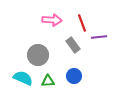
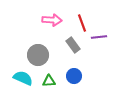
green triangle: moved 1 px right
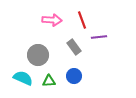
red line: moved 3 px up
gray rectangle: moved 1 px right, 2 px down
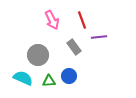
pink arrow: rotated 60 degrees clockwise
blue circle: moved 5 px left
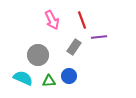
gray rectangle: rotated 70 degrees clockwise
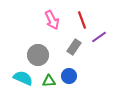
purple line: rotated 28 degrees counterclockwise
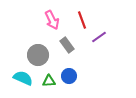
gray rectangle: moved 7 px left, 2 px up; rotated 70 degrees counterclockwise
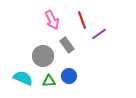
purple line: moved 3 px up
gray circle: moved 5 px right, 1 px down
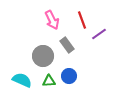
cyan semicircle: moved 1 px left, 2 px down
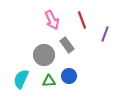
purple line: moved 6 px right; rotated 35 degrees counterclockwise
gray circle: moved 1 px right, 1 px up
cyan semicircle: moved 1 px left, 1 px up; rotated 90 degrees counterclockwise
